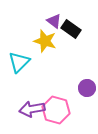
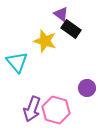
purple triangle: moved 7 px right, 7 px up
cyan triangle: moved 2 px left; rotated 25 degrees counterclockwise
purple arrow: rotated 60 degrees counterclockwise
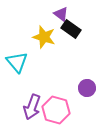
yellow star: moved 1 px left, 4 px up
purple arrow: moved 2 px up
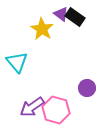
black rectangle: moved 4 px right, 12 px up
yellow star: moved 2 px left, 8 px up; rotated 15 degrees clockwise
purple arrow: rotated 35 degrees clockwise
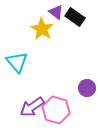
purple triangle: moved 5 px left, 2 px up
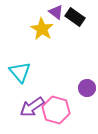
cyan triangle: moved 3 px right, 10 px down
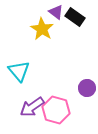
cyan triangle: moved 1 px left, 1 px up
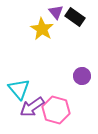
purple triangle: rotated 14 degrees clockwise
cyan triangle: moved 18 px down
purple circle: moved 5 px left, 12 px up
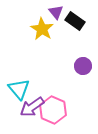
black rectangle: moved 4 px down
purple circle: moved 1 px right, 10 px up
pink hexagon: moved 3 px left; rotated 8 degrees clockwise
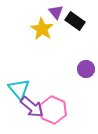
purple circle: moved 3 px right, 3 px down
purple arrow: rotated 105 degrees counterclockwise
